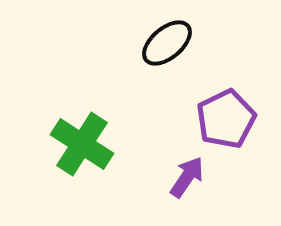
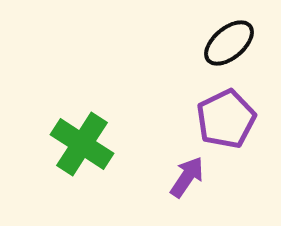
black ellipse: moved 62 px right
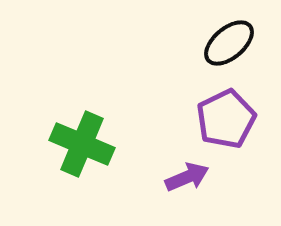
green cross: rotated 10 degrees counterclockwise
purple arrow: rotated 33 degrees clockwise
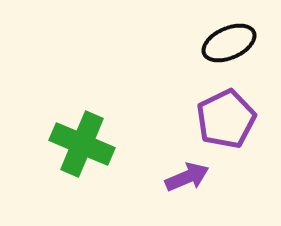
black ellipse: rotated 16 degrees clockwise
